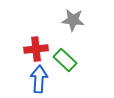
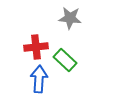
gray star: moved 3 px left, 2 px up
red cross: moved 2 px up
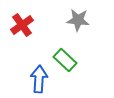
gray star: moved 8 px right, 2 px down
red cross: moved 14 px left, 22 px up; rotated 30 degrees counterclockwise
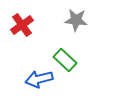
gray star: moved 2 px left
blue arrow: rotated 108 degrees counterclockwise
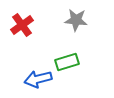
green rectangle: moved 2 px right, 2 px down; rotated 60 degrees counterclockwise
blue arrow: moved 1 px left
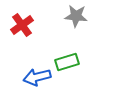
gray star: moved 4 px up
blue arrow: moved 1 px left, 2 px up
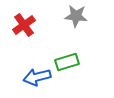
red cross: moved 2 px right
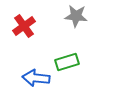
red cross: moved 1 px down
blue arrow: moved 1 px left, 1 px down; rotated 20 degrees clockwise
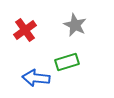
gray star: moved 1 px left, 9 px down; rotated 20 degrees clockwise
red cross: moved 1 px right, 4 px down
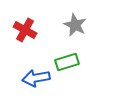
red cross: rotated 25 degrees counterclockwise
blue arrow: rotated 16 degrees counterclockwise
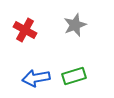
gray star: rotated 25 degrees clockwise
green rectangle: moved 7 px right, 14 px down
